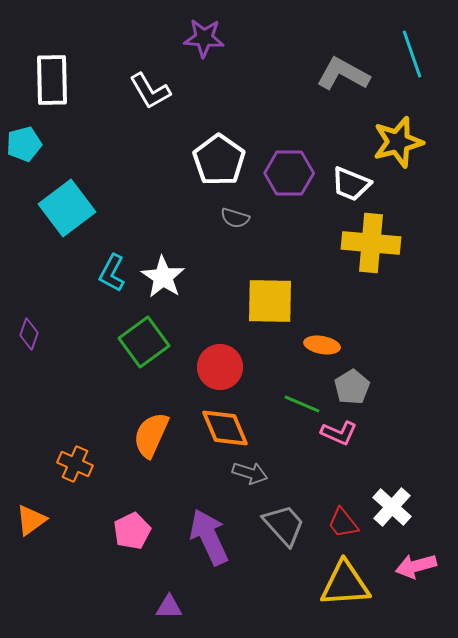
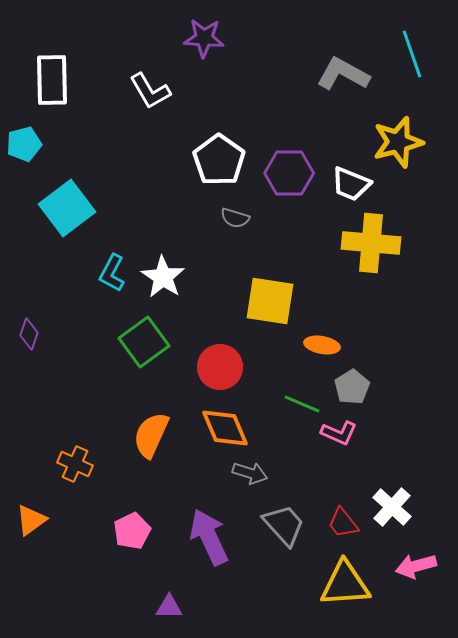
yellow square: rotated 8 degrees clockwise
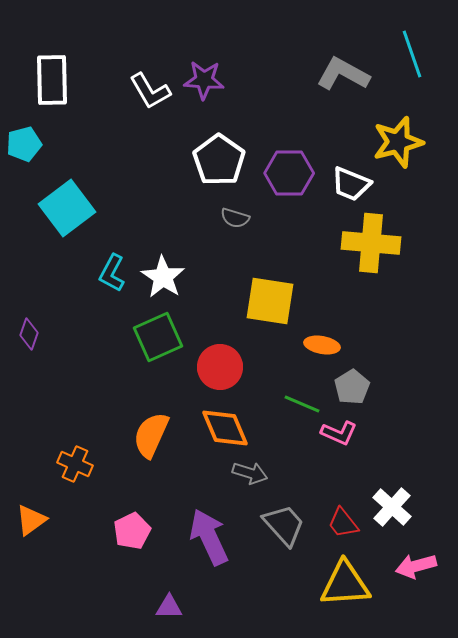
purple star: moved 42 px down
green square: moved 14 px right, 5 px up; rotated 12 degrees clockwise
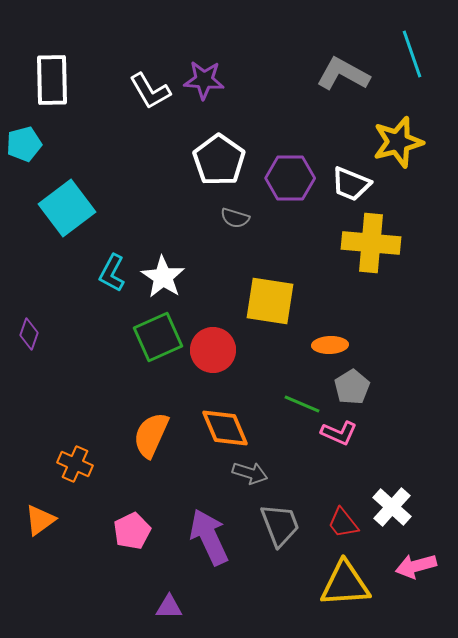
purple hexagon: moved 1 px right, 5 px down
orange ellipse: moved 8 px right; rotated 12 degrees counterclockwise
red circle: moved 7 px left, 17 px up
orange triangle: moved 9 px right
gray trapezoid: moved 4 px left; rotated 21 degrees clockwise
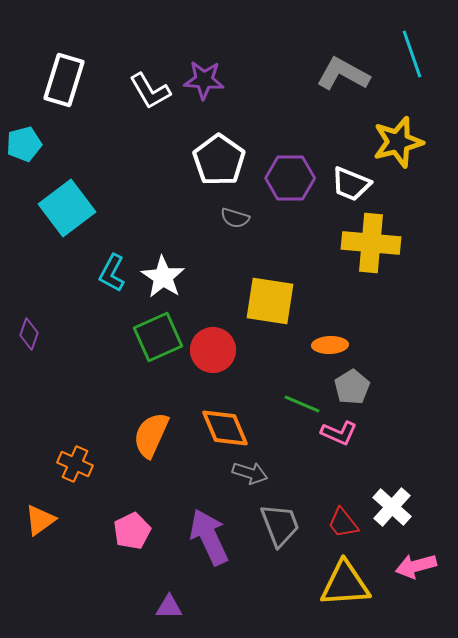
white rectangle: moved 12 px right; rotated 18 degrees clockwise
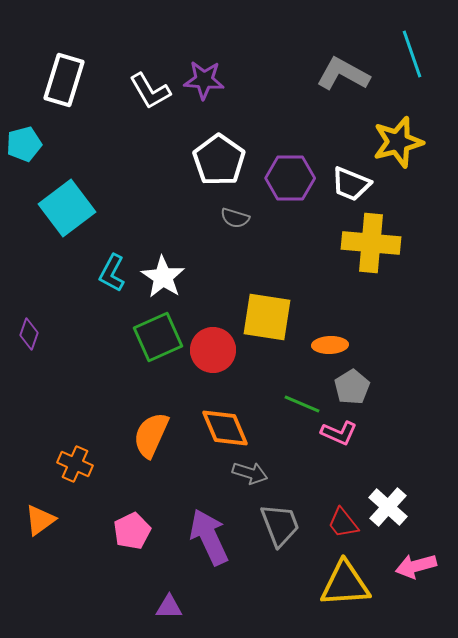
yellow square: moved 3 px left, 16 px down
white cross: moved 4 px left
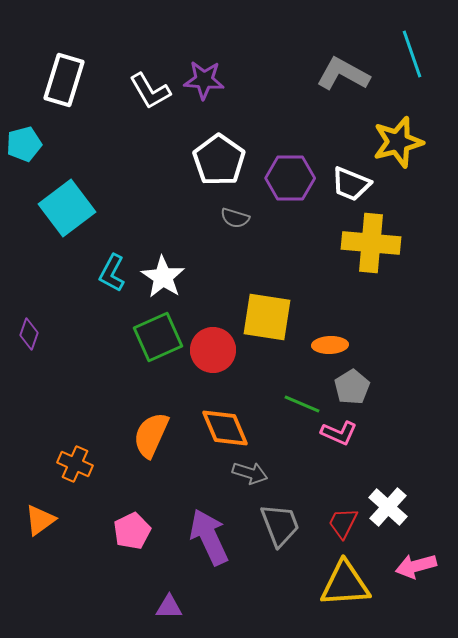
red trapezoid: rotated 64 degrees clockwise
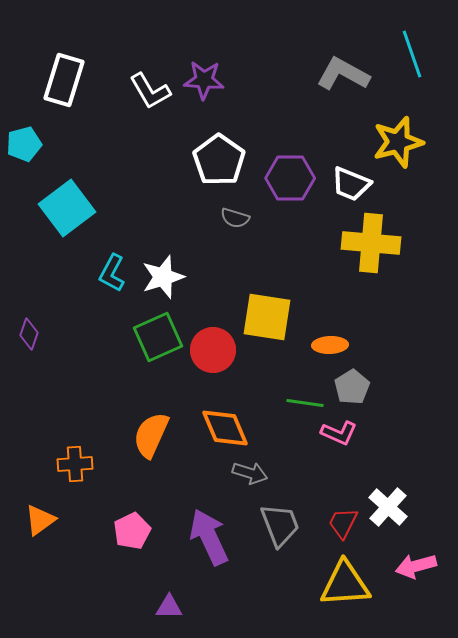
white star: rotated 21 degrees clockwise
green line: moved 3 px right, 1 px up; rotated 15 degrees counterclockwise
orange cross: rotated 28 degrees counterclockwise
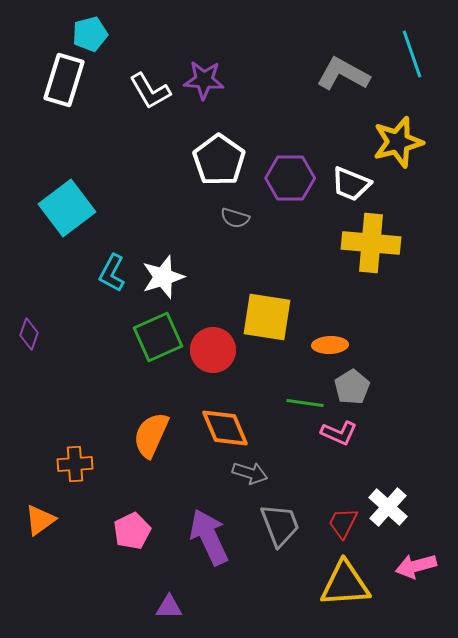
cyan pentagon: moved 66 px right, 110 px up
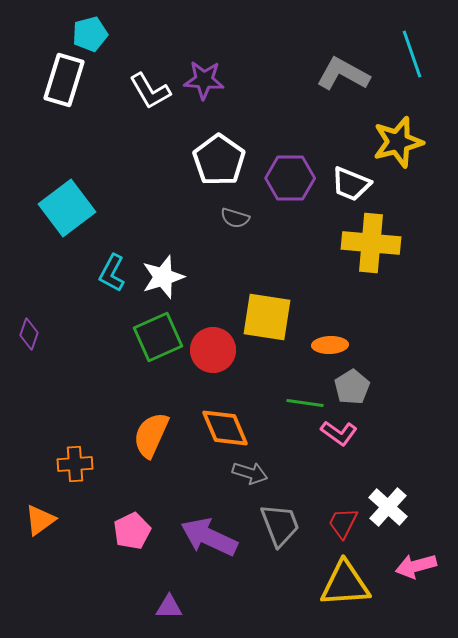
pink L-shape: rotated 12 degrees clockwise
purple arrow: rotated 40 degrees counterclockwise
